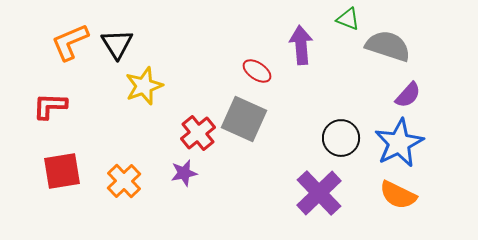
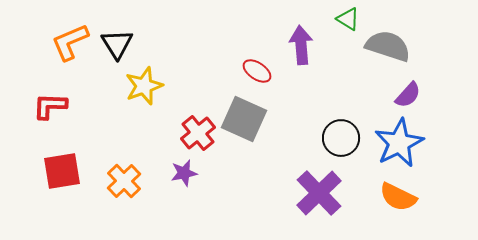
green triangle: rotated 10 degrees clockwise
orange semicircle: moved 2 px down
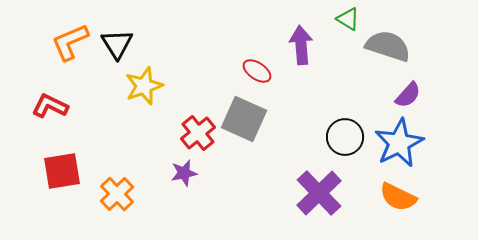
red L-shape: rotated 24 degrees clockwise
black circle: moved 4 px right, 1 px up
orange cross: moved 7 px left, 13 px down
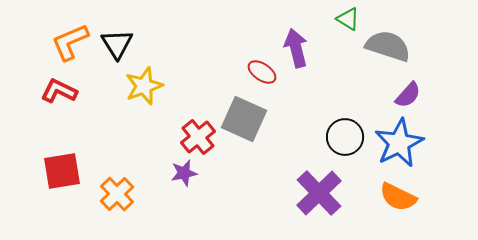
purple arrow: moved 5 px left, 3 px down; rotated 9 degrees counterclockwise
red ellipse: moved 5 px right, 1 px down
red L-shape: moved 9 px right, 15 px up
red cross: moved 4 px down
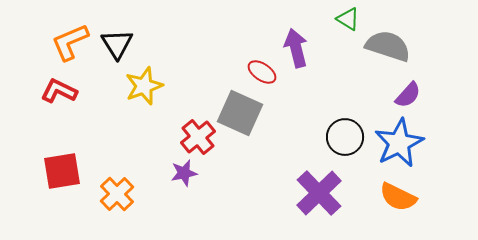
gray square: moved 4 px left, 6 px up
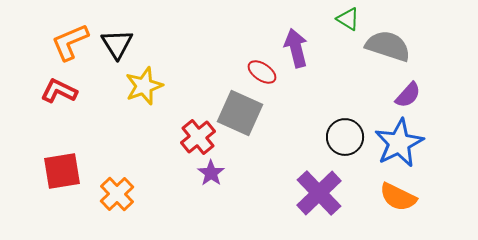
purple star: moved 27 px right; rotated 24 degrees counterclockwise
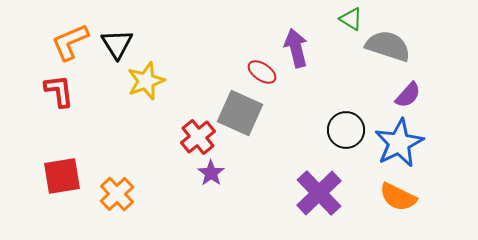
green triangle: moved 3 px right
yellow star: moved 2 px right, 5 px up
red L-shape: rotated 57 degrees clockwise
black circle: moved 1 px right, 7 px up
red square: moved 5 px down
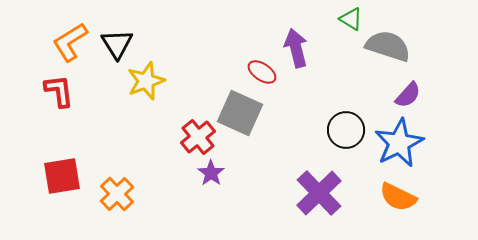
orange L-shape: rotated 9 degrees counterclockwise
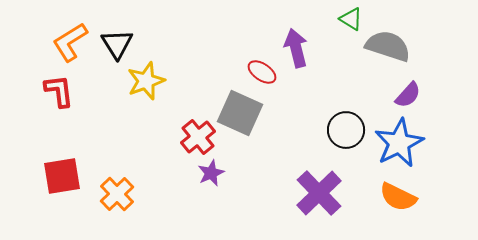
purple star: rotated 12 degrees clockwise
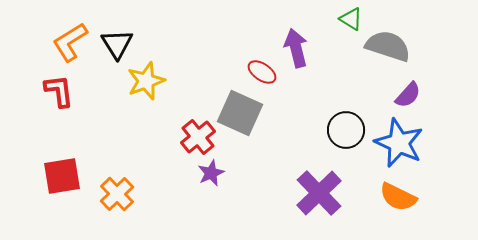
blue star: rotated 21 degrees counterclockwise
